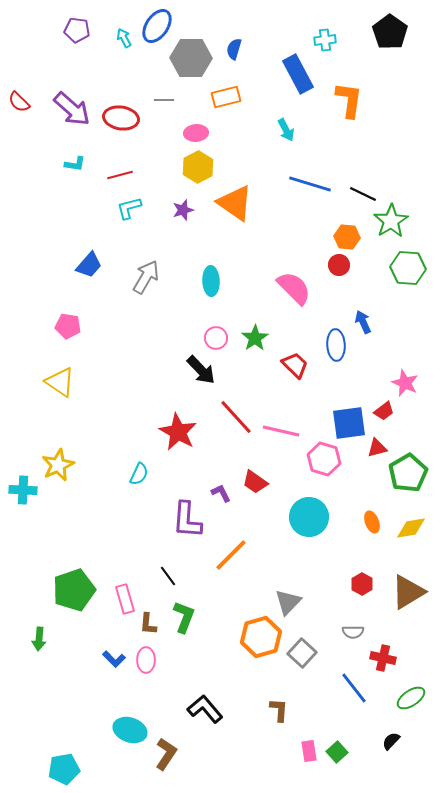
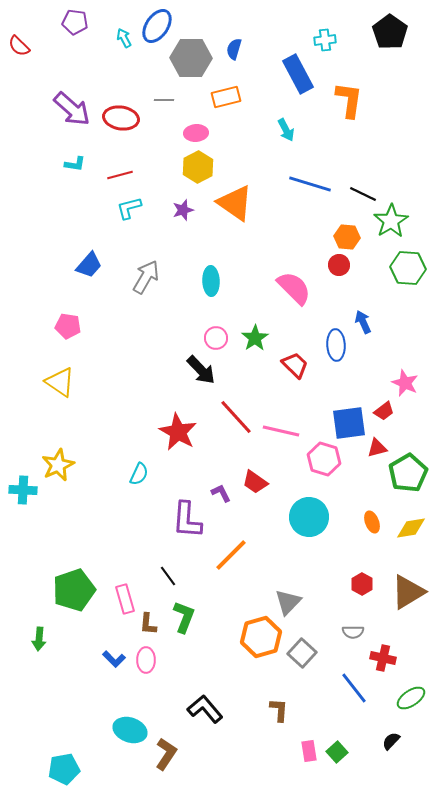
purple pentagon at (77, 30): moved 2 px left, 8 px up
red semicircle at (19, 102): moved 56 px up
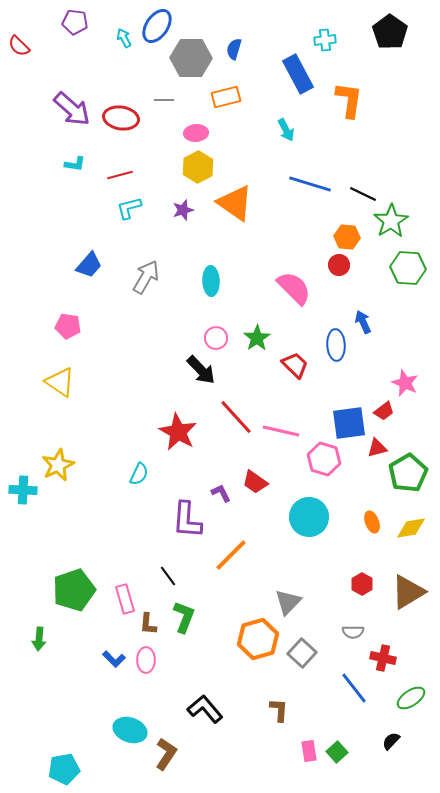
green star at (255, 338): moved 2 px right
orange hexagon at (261, 637): moved 3 px left, 2 px down
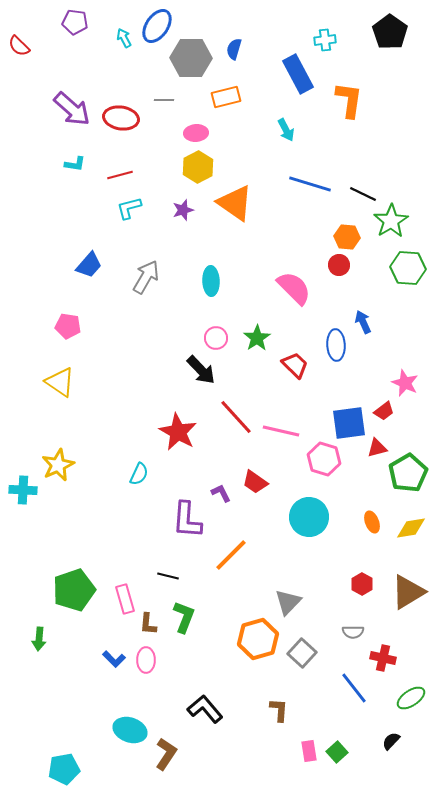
black line at (168, 576): rotated 40 degrees counterclockwise
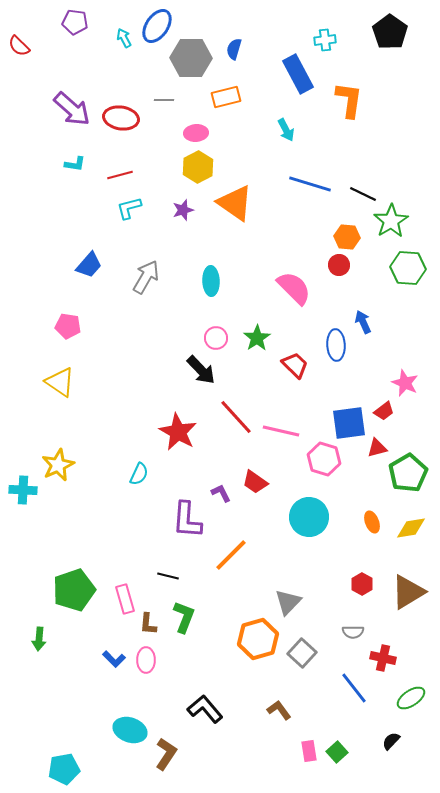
brown L-shape at (279, 710): rotated 40 degrees counterclockwise
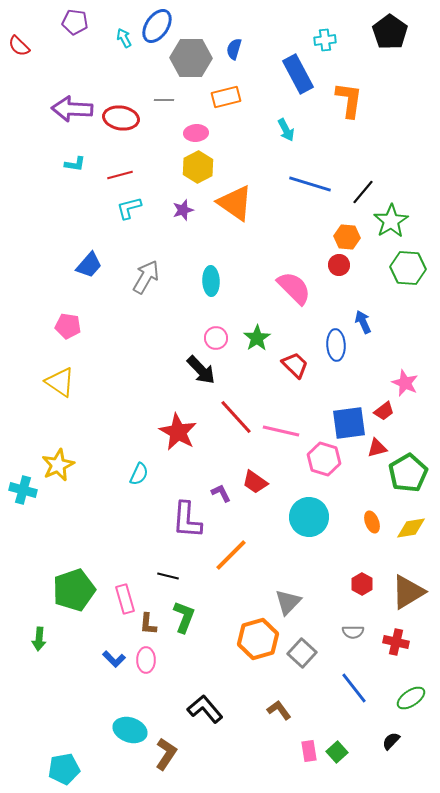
purple arrow at (72, 109): rotated 141 degrees clockwise
black line at (363, 194): moved 2 px up; rotated 76 degrees counterclockwise
cyan cross at (23, 490): rotated 12 degrees clockwise
red cross at (383, 658): moved 13 px right, 16 px up
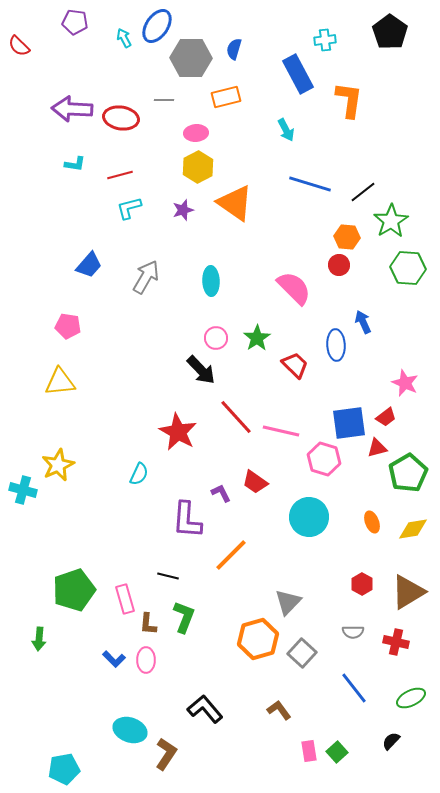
black line at (363, 192): rotated 12 degrees clockwise
yellow triangle at (60, 382): rotated 40 degrees counterclockwise
red trapezoid at (384, 411): moved 2 px right, 6 px down
yellow diamond at (411, 528): moved 2 px right, 1 px down
green ellipse at (411, 698): rotated 8 degrees clockwise
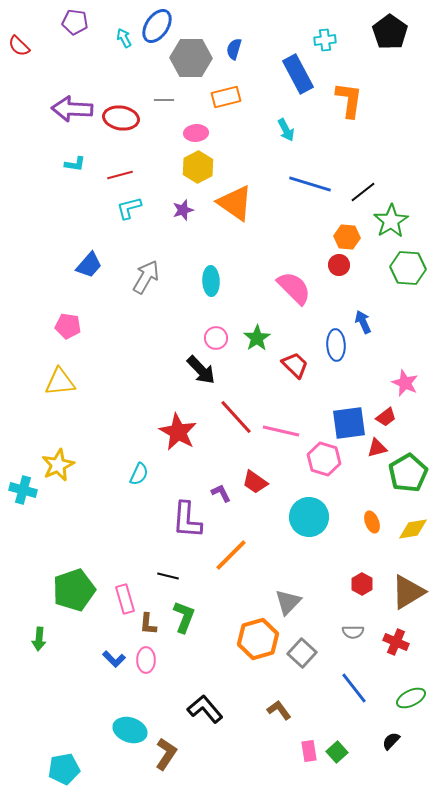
red cross at (396, 642): rotated 10 degrees clockwise
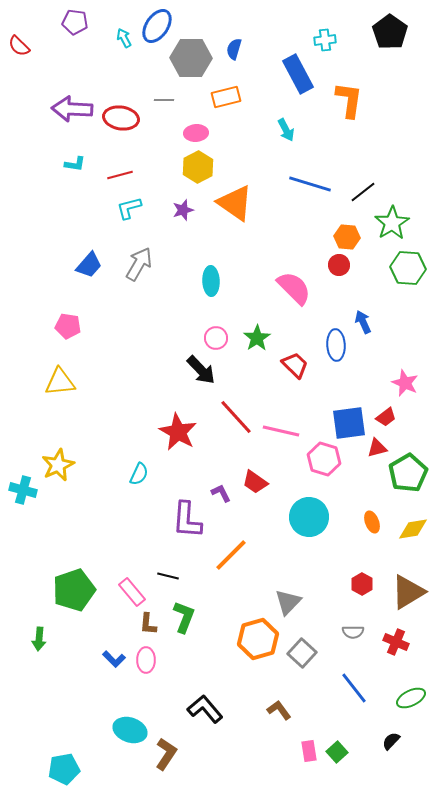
green star at (391, 221): moved 1 px right, 2 px down
gray arrow at (146, 277): moved 7 px left, 13 px up
pink rectangle at (125, 599): moved 7 px right, 7 px up; rotated 24 degrees counterclockwise
